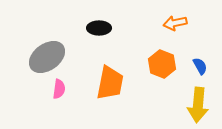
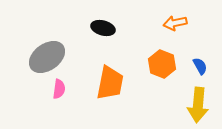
black ellipse: moved 4 px right; rotated 15 degrees clockwise
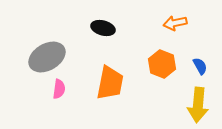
gray ellipse: rotated 6 degrees clockwise
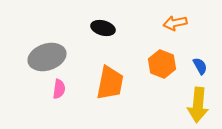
gray ellipse: rotated 12 degrees clockwise
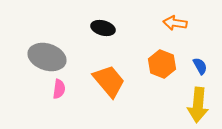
orange arrow: rotated 20 degrees clockwise
gray ellipse: rotated 36 degrees clockwise
orange trapezoid: moved 1 px left, 2 px up; rotated 51 degrees counterclockwise
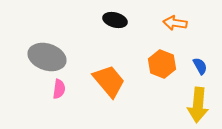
black ellipse: moved 12 px right, 8 px up
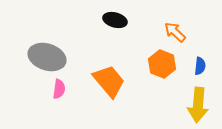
orange arrow: moved 9 px down; rotated 35 degrees clockwise
blue semicircle: rotated 36 degrees clockwise
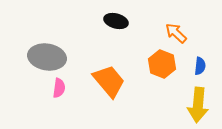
black ellipse: moved 1 px right, 1 px down
orange arrow: moved 1 px right, 1 px down
gray ellipse: rotated 9 degrees counterclockwise
pink semicircle: moved 1 px up
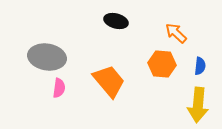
orange hexagon: rotated 16 degrees counterclockwise
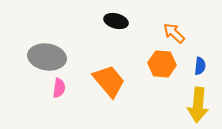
orange arrow: moved 2 px left
